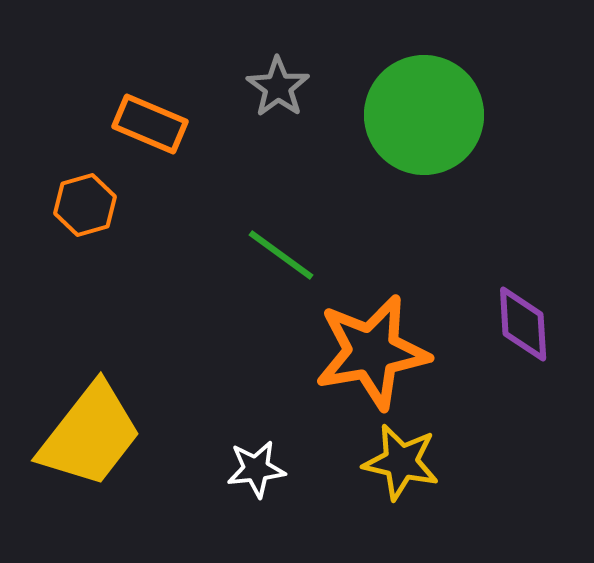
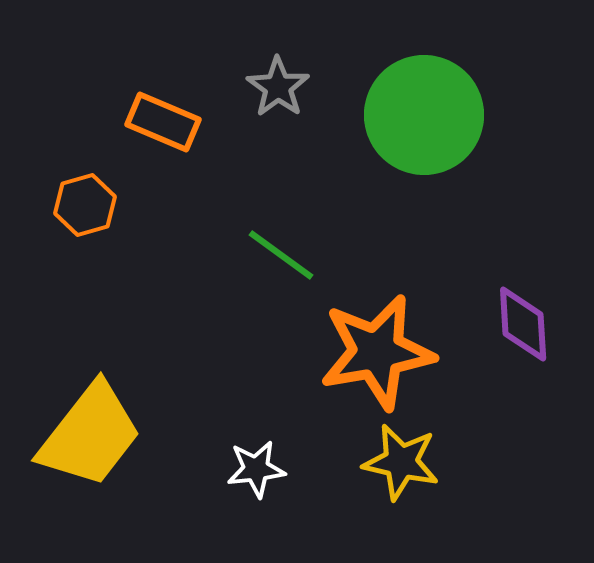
orange rectangle: moved 13 px right, 2 px up
orange star: moved 5 px right
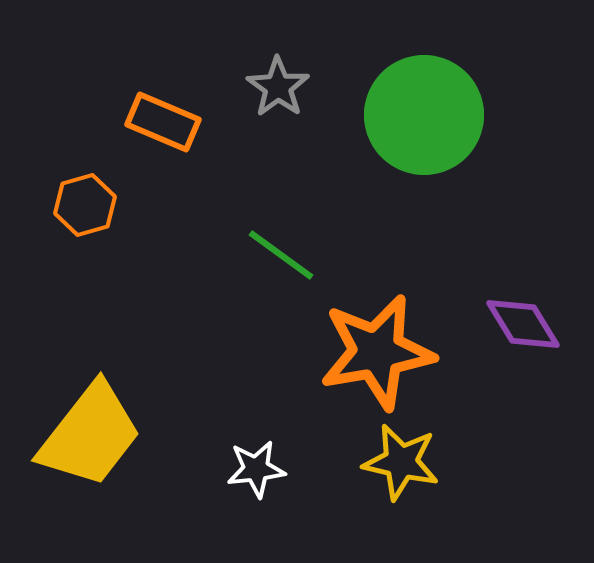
purple diamond: rotated 28 degrees counterclockwise
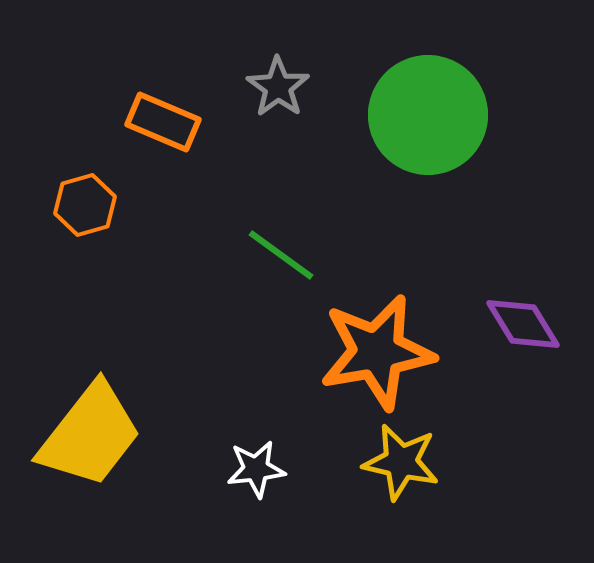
green circle: moved 4 px right
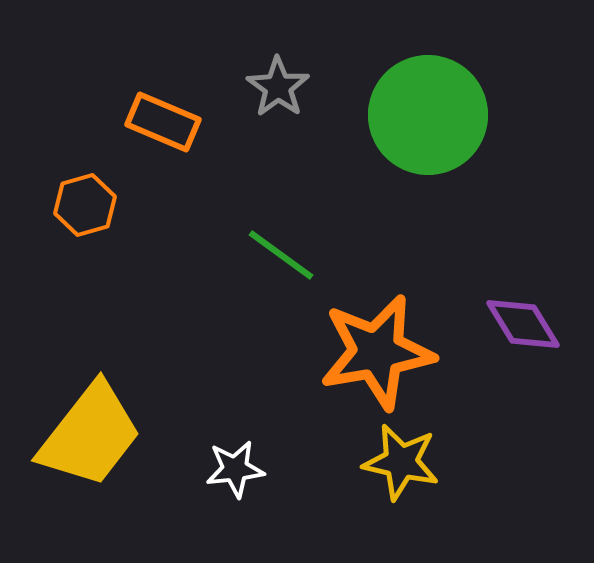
white star: moved 21 px left
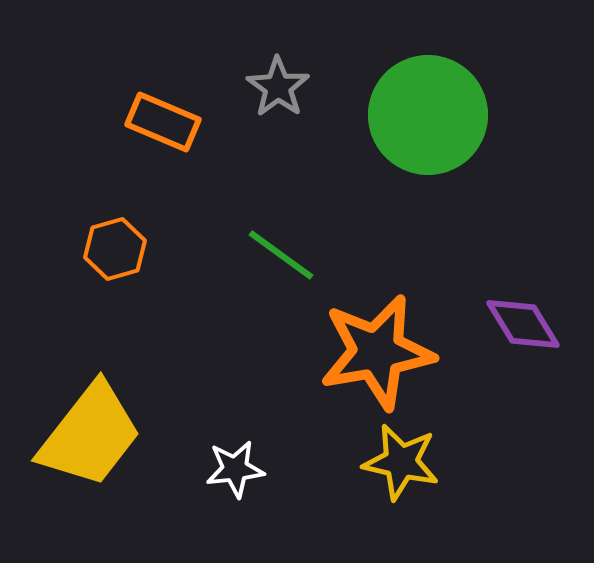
orange hexagon: moved 30 px right, 44 px down
